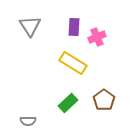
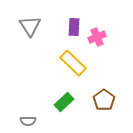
yellow rectangle: rotated 12 degrees clockwise
green rectangle: moved 4 px left, 1 px up
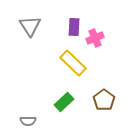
pink cross: moved 2 px left, 1 px down
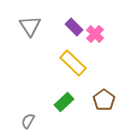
purple rectangle: rotated 48 degrees counterclockwise
pink cross: moved 4 px up; rotated 24 degrees counterclockwise
gray semicircle: rotated 119 degrees clockwise
